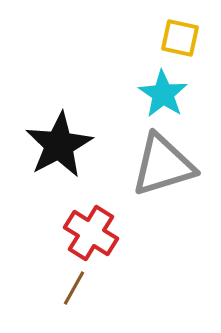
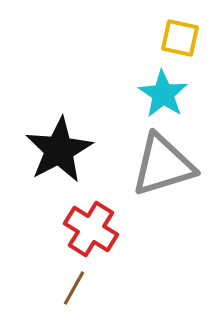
black star: moved 5 px down
red cross: moved 4 px up
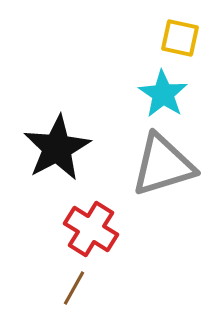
black star: moved 2 px left, 2 px up
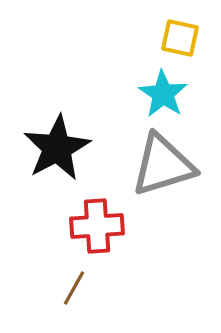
red cross: moved 6 px right, 3 px up; rotated 36 degrees counterclockwise
